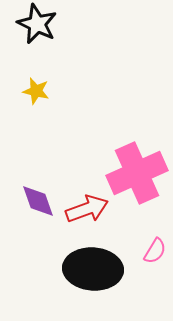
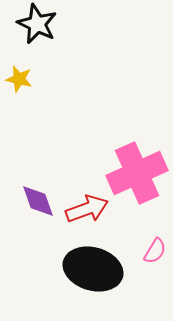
yellow star: moved 17 px left, 12 px up
black ellipse: rotated 12 degrees clockwise
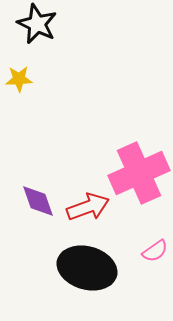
yellow star: rotated 16 degrees counterclockwise
pink cross: moved 2 px right
red arrow: moved 1 px right, 2 px up
pink semicircle: rotated 24 degrees clockwise
black ellipse: moved 6 px left, 1 px up
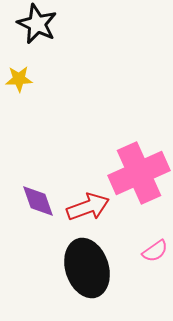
black ellipse: rotated 56 degrees clockwise
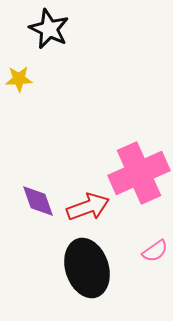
black star: moved 12 px right, 5 px down
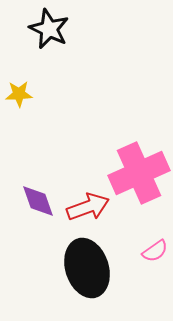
yellow star: moved 15 px down
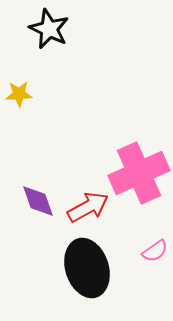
red arrow: rotated 9 degrees counterclockwise
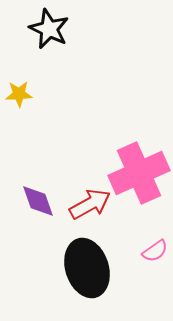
red arrow: moved 2 px right, 3 px up
